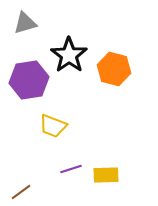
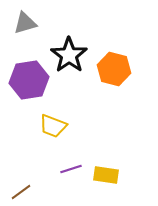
yellow rectangle: rotated 10 degrees clockwise
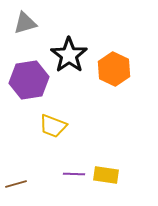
orange hexagon: rotated 12 degrees clockwise
purple line: moved 3 px right, 5 px down; rotated 20 degrees clockwise
brown line: moved 5 px left, 8 px up; rotated 20 degrees clockwise
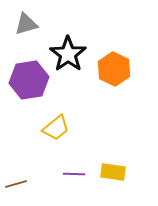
gray triangle: moved 1 px right, 1 px down
black star: moved 1 px left, 1 px up
yellow trapezoid: moved 3 px right, 2 px down; rotated 60 degrees counterclockwise
yellow rectangle: moved 7 px right, 3 px up
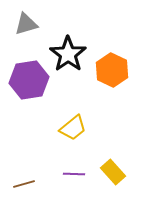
orange hexagon: moved 2 px left, 1 px down
yellow trapezoid: moved 17 px right
yellow rectangle: rotated 40 degrees clockwise
brown line: moved 8 px right
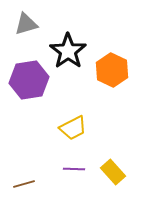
black star: moved 3 px up
yellow trapezoid: rotated 12 degrees clockwise
purple line: moved 5 px up
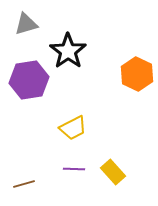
orange hexagon: moved 25 px right, 4 px down
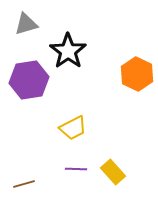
purple line: moved 2 px right
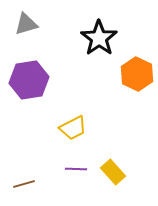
black star: moved 31 px right, 13 px up
